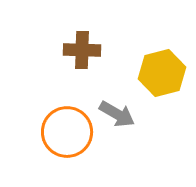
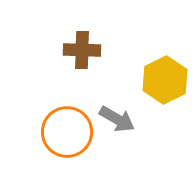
yellow hexagon: moved 3 px right, 7 px down; rotated 12 degrees counterclockwise
gray arrow: moved 5 px down
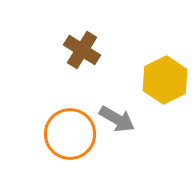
brown cross: rotated 30 degrees clockwise
orange circle: moved 3 px right, 2 px down
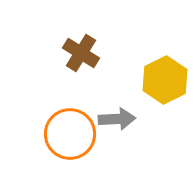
brown cross: moved 1 px left, 3 px down
gray arrow: rotated 33 degrees counterclockwise
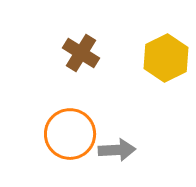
yellow hexagon: moved 1 px right, 22 px up
gray arrow: moved 31 px down
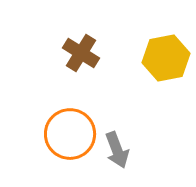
yellow hexagon: rotated 15 degrees clockwise
gray arrow: rotated 72 degrees clockwise
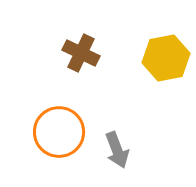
brown cross: rotated 6 degrees counterclockwise
orange circle: moved 11 px left, 2 px up
